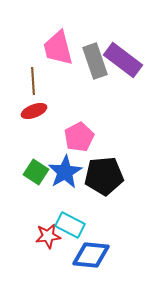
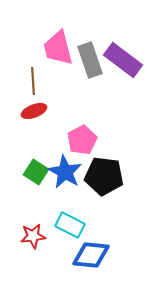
gray rectangle: moved 5 px left, 1 px up
pink pentagon: moved 3 px right, 3 px down
blue star: rotated 12 degrees counterclockwise
black pentagon: rotated 12 degrees clockwise
red star: moved 15 px left
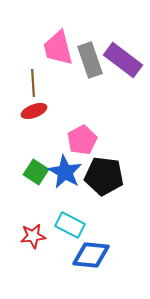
brown line: moved 2 px down
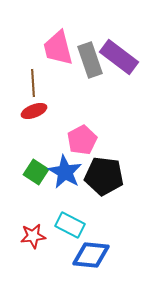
purple rectangle: moved 4 px left, 3 px up
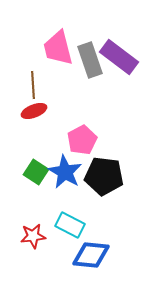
brown line: moved 2 px down
